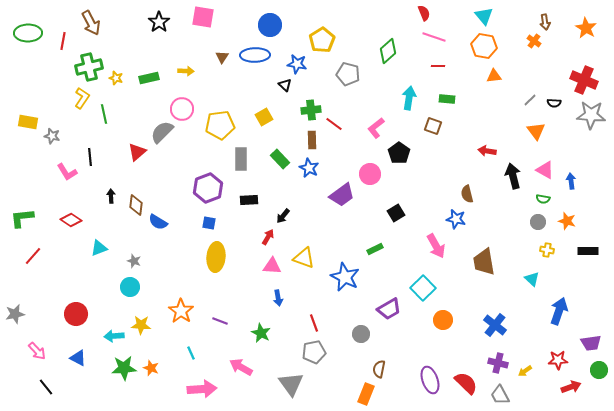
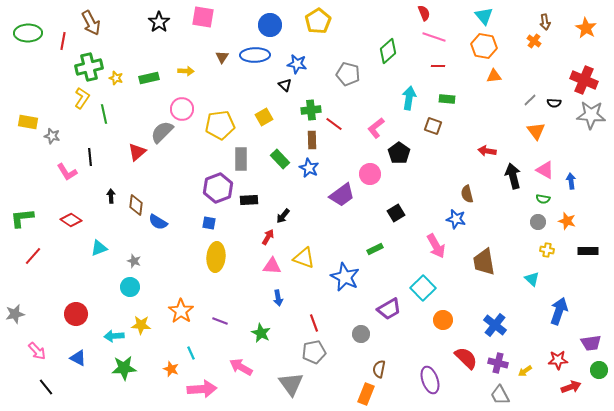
yellow pentagon at (322, 40): moved 4 px left, 19 px up
purple hexagon at (208, 188): moved 10 px right
orange star at (151, 368): moved 20 px right, 1 px down
red semicircle at (466, 383): moved 25 px up
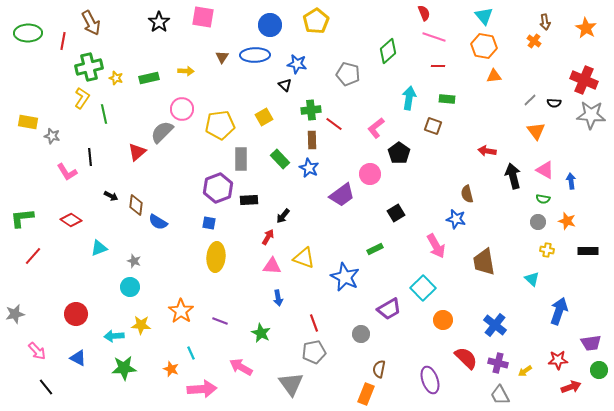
yellow pentagon at (318, 21): moved 2 px left
black arrow at (111, 196): rotated 120 degrees clockwise
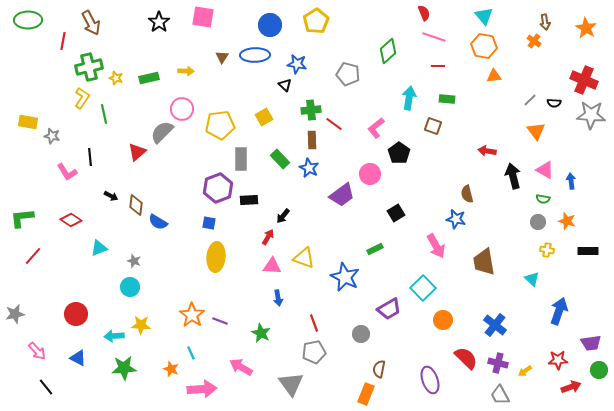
green ellipse at (28, 33): moved 13 px up
orange star at (181, 311): moved 11 px right, 4 px down
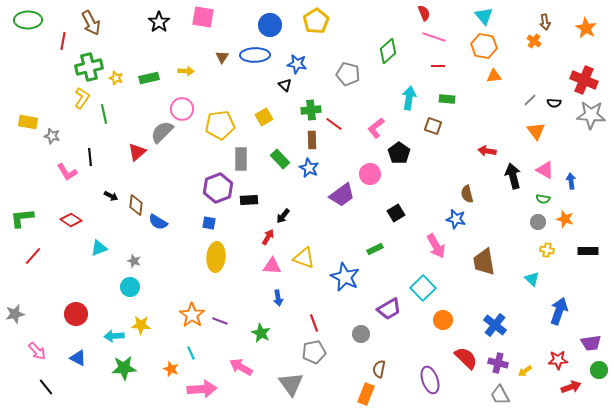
orange star at (567, 221): moved 2 px left, 2 px up
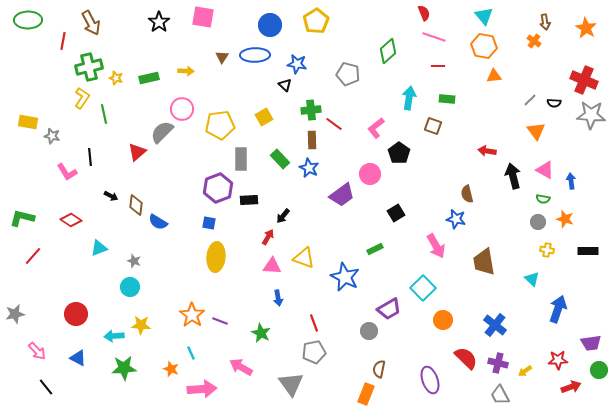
green L-shape at (22, 218): rotated 20 degrees clockwise
blue arrow at (559, 311): moved 1 px left, 2 px up
gray circle at (361, 334): moved 8 px right, 3 px up
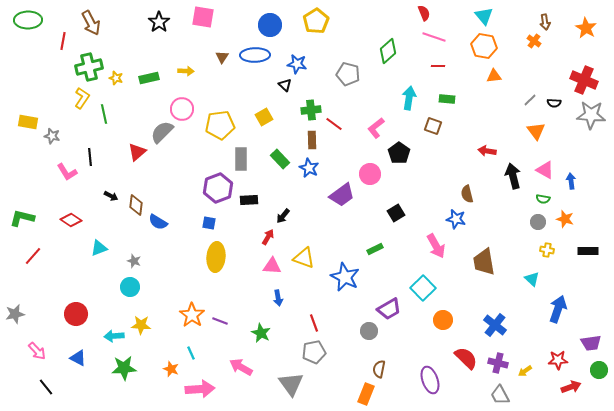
pink arrow at (202, 389): moved 2 px left
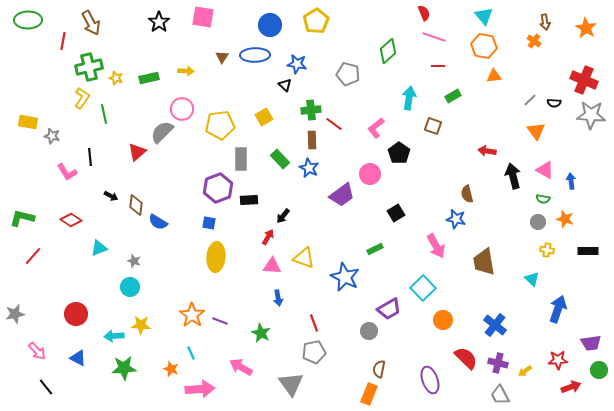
green rectangle at (447, 99): moved 6 px right, 3 px up; rotated 35 degrees counterclockwise
orange rectangle at (366, 394): moved 3 px right
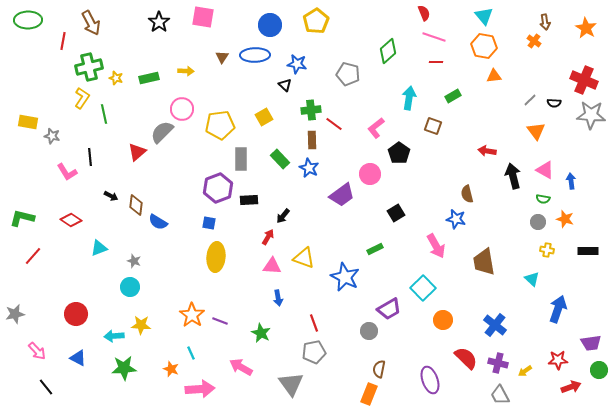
red line at (438, 66): moved 2 px left, 4 px up
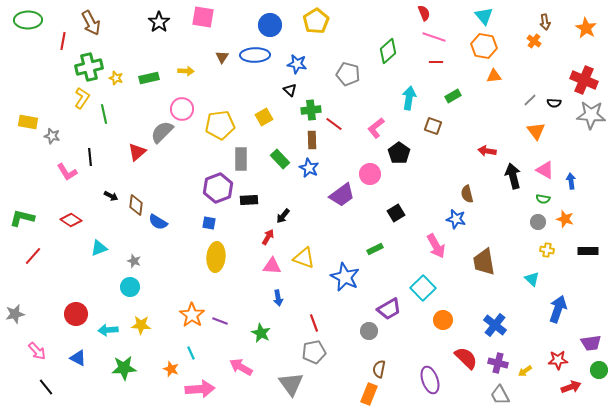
black triangle at (285, 85): moved 5 px right, 5 px down
cyan arrow at (114, 336): moved 6 px left, 6 px up
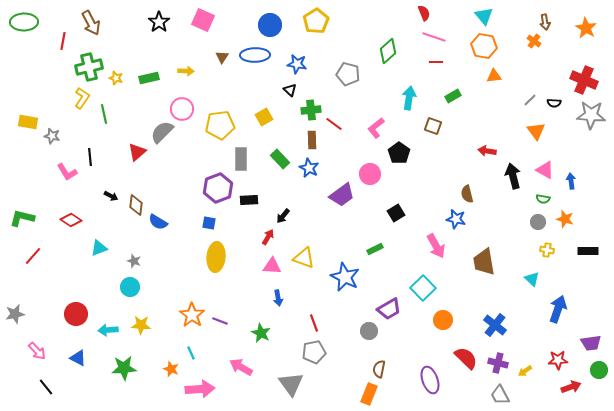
pink square at (203, 17): moved 3 px down; rotated 15 degrees clockwise
green ellipse at (28, 20): moved 4 px left, 2 px down
